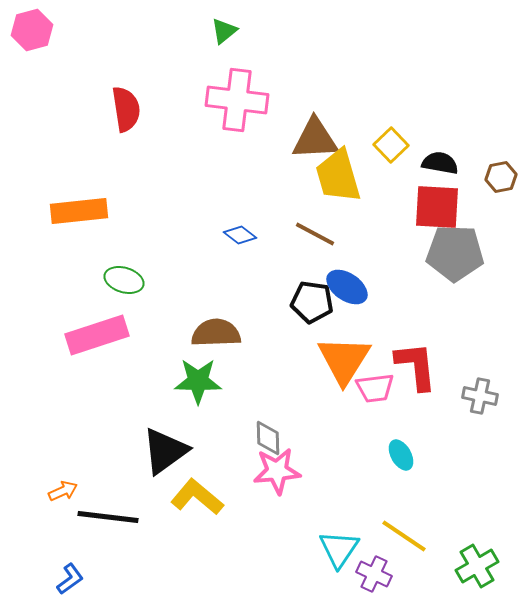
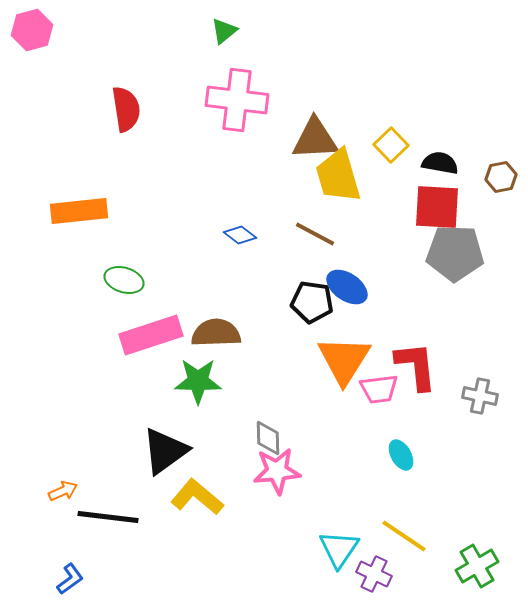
pink rectangle: moved 54 px right
pink trapezoid: moved 4 px right, 1 px down
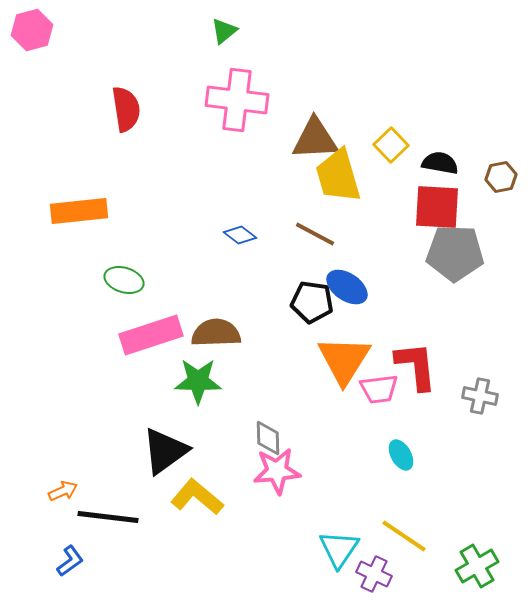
blue L-shape: moved 18 px up
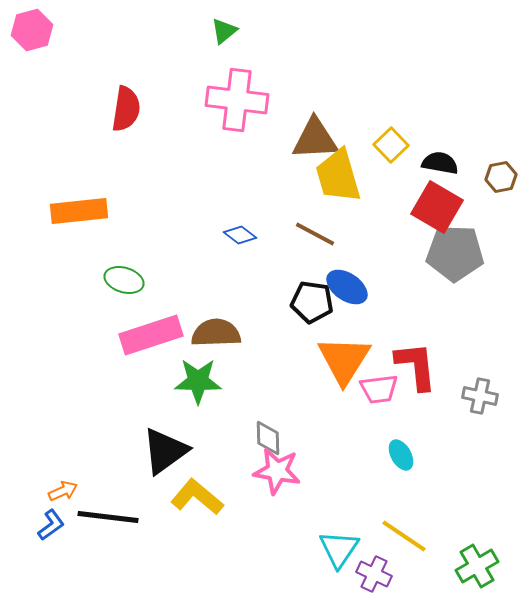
red semicircle: rotated 18 degrees clockwise
red square: rotated 27 degrees clockwise
pink star: rotated 15 degrees clockwise
blue L-shape: moved 19 px left, 36 px up
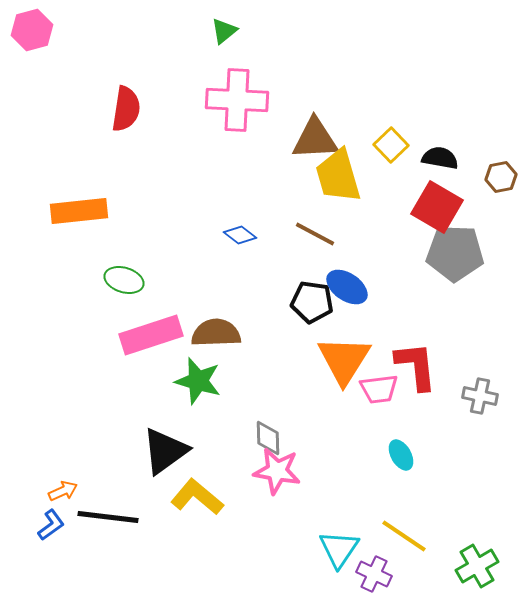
pink cross: rotated 4 degrees counterclockwise
black semicircle: moved 5 px up
green star: rotated 15 degrees clockwise
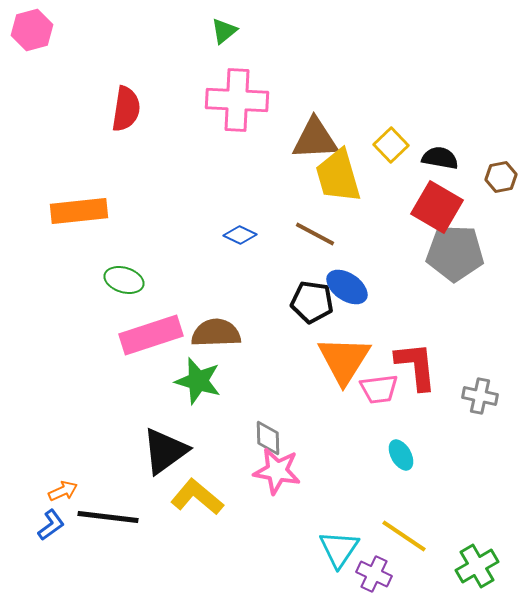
blue diamond: rotated 12 degrees counterclockwise
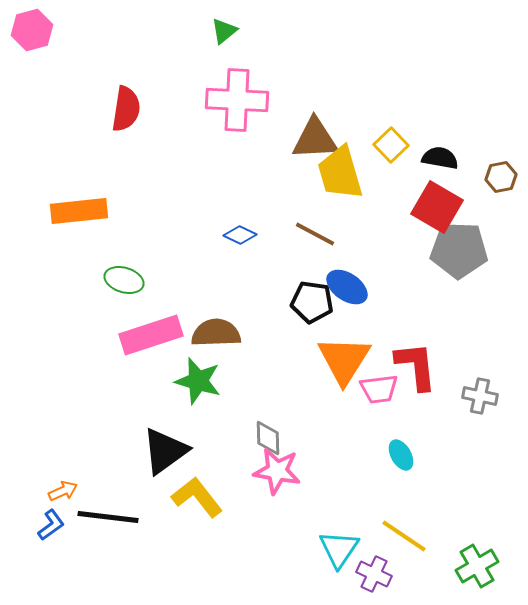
yellow trapezoid: moved 2 px right, 3 px up
gray pentagon: moved 4 px right, 3 px up
yellow L-shape: rotated 12 degrees clockwise
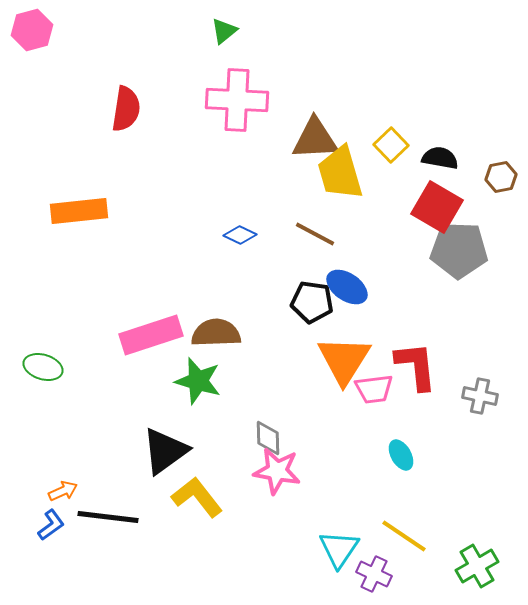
green ellipse: moved 81 px left, 87 px down
pink trapezoid: moved 5 px left
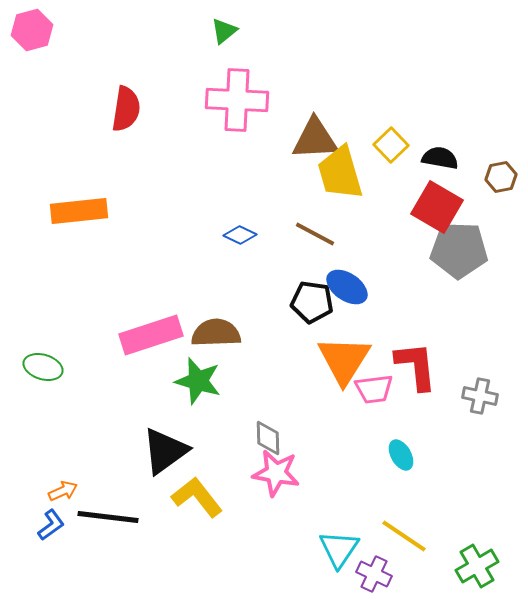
pink star: moved 1 px left, 2 px down
